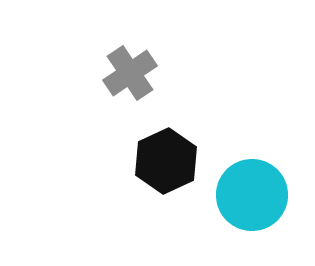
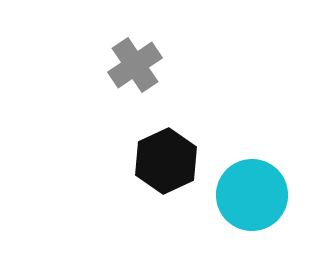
gray cross: moved 5 px right, 8 px up
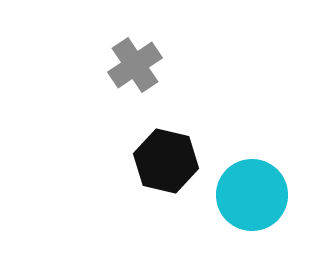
black hexagon: rotated 22 degrees counterclockwise
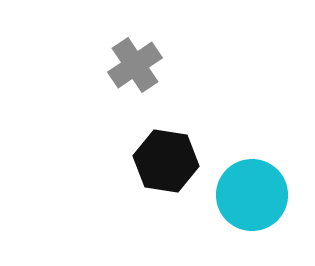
black hexagon: rotated 4 degrees counterclockwise
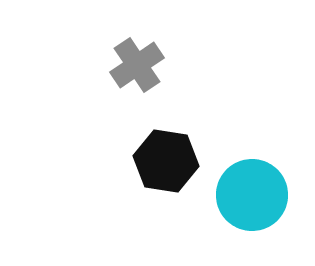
gray cross: moved 2 px right
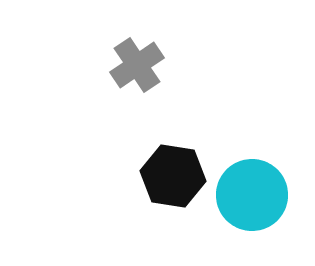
black hexagon: moved 7 px right, 15 px down
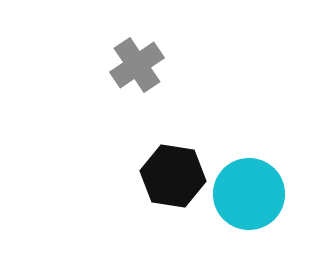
cyan circle: moved 3 px left, 1 px up
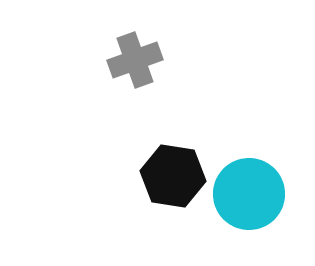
gray cross: moved 2 px left, 5 px up; rotated 14 degrees clockwise
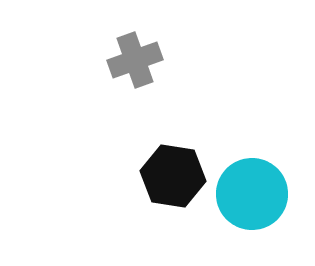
cyan circle: moved 3 px right
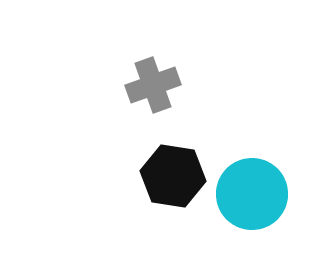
gray cross: moved 18 px right, 25 px down
